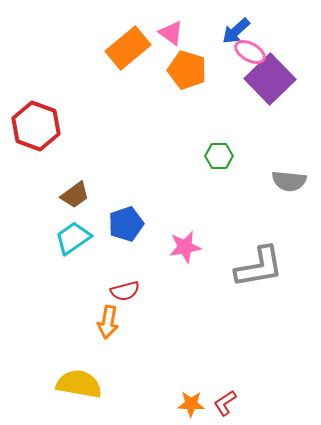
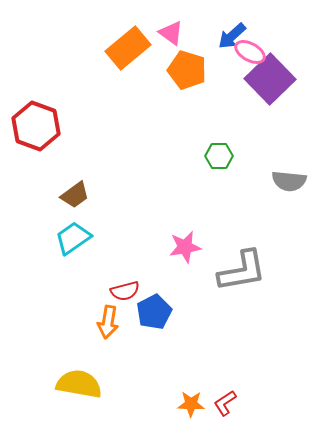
blue arrow: moved 4 px left, 5 px down
blue pentagon: moved 28 px right, 88 px down; rotated 8 degrees counterclockwise
gray L-shape: moved 17 px left, 4 px down
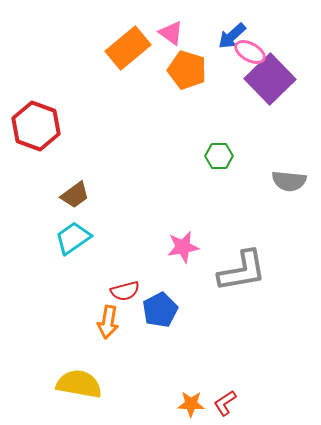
pink star: moved 2 px left
blue pentagon: moved 6 px right, 2 px up
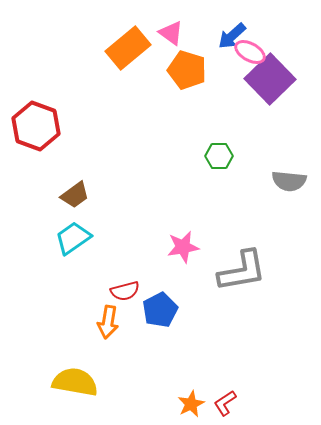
yellow semicircle: moved 4 px left, 2 px up
orange star: rotated 28 degrees counterclockwise
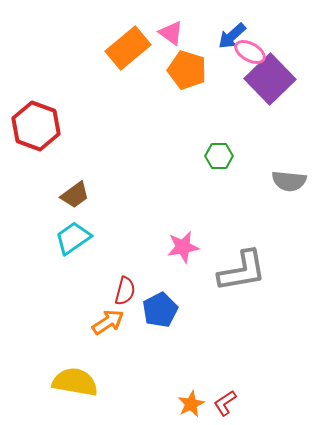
red semicircle: rotated 60 degrees counterclockwise
orange arrow: rotated 132 degrees counterclockwise
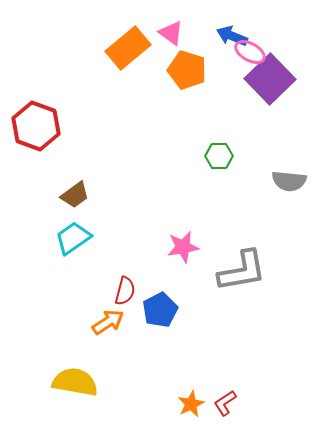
blue arrow: rotated 64 degrees clockwise
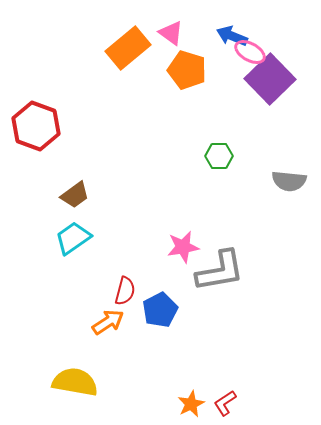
gray L-shape: moved 22 px left
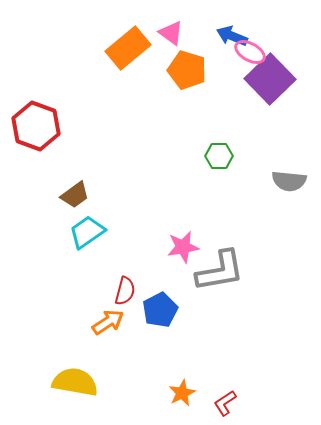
cyan trapezoid: moved 14 px right, 6 px up
orange star: moved 9 px left, 11 px up
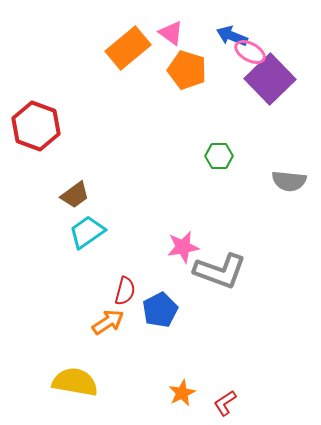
gray L-shape: rotated 30 degrees clockwise
